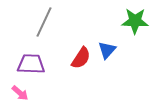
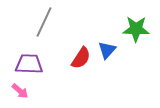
green star: moved 1 px right, 8 px down
purple trapezoid: moved 2 px left
pink arrow: moved 2 px up
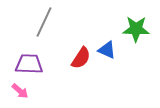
blue triangle: rotated 48 degrees counterclockwise
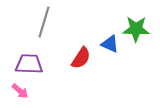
gray line: rotated 8 degrees counterclockwise
blue triangle: moved 3 px right, 6 px up
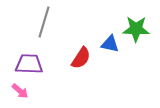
blue triangle: rotated 12 degrees counterclockwise
